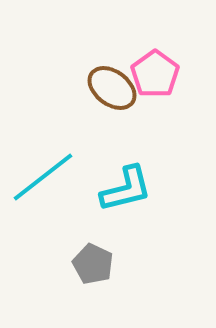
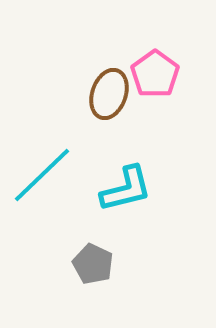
brown ellipse: moved 3 px left, 6 px down; rotated 72 degrees clockwise
cyan line: moved 1 px left, 2 px up; rotated 6 degrees counterclockwise
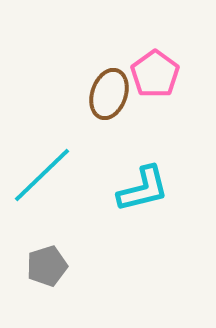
cyan L-shape: moved 17 px right
gray pentagon: moved 46 px left, 2 px down; rotated 30 degrees clockwise
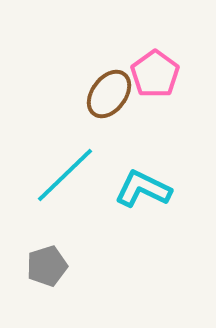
brown ellipse: rotated 18 degrees clockwise
cyan line: moved 23 px right
cyan L-shape: rotated 140 degrees counterclockwise
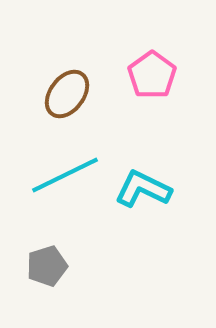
pink pentagon: moved 3 px left, 1 px down
brown ellipse: moved 42 px left
cyan line: rotated 18 degrees clockwise
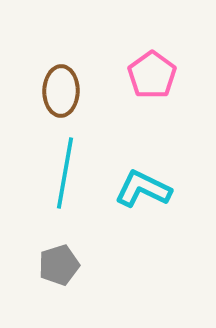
brown ellipse: moved 6 px left, 3 px up; rotated 36 degrees counterclockwise
cyan line: moved 2 px up; rotated 54 degrees counterclockwise
gray pentagon: moved 12 px right, 1 px up
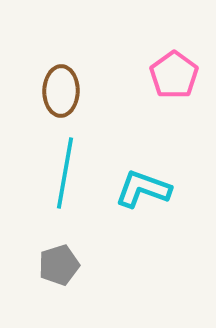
pink pentagon: moved 22 px right
cyan L-shape: rotated 6 degrees counterclockwise
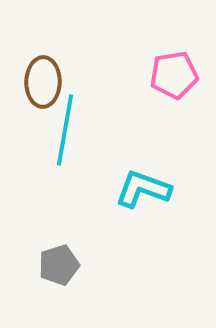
pink pentagon: rotated 27 degrees clockwise
brown ellipse: moved 18 px left, 9 px up
cyan line: moved 43 px up
